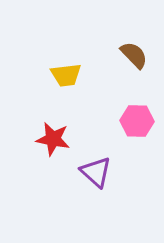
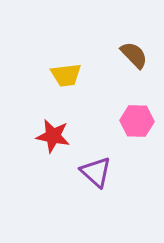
red star: moved 3 px up
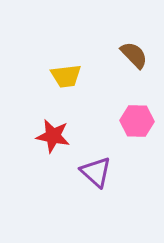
yellow trapezoid: moved 1 px down
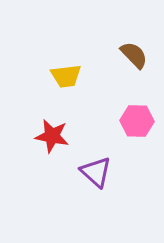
red star: moved 1 px left
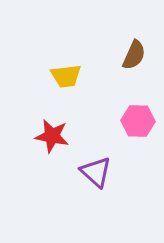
brown semicircle: rotated 68 degrees clockwise
pink hexagon: moved 1 px right
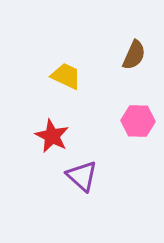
yellow trapezoid: rotated 148 degrees counterclockwise
red star: rotated 16 degrees clockwise
purple triangle: moved 14 px left, 4 px down
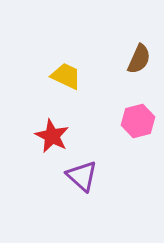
brown semicircle: moved 5 px right, 4 px down
pink hexagon: rotated 16 degrees counterclockwise
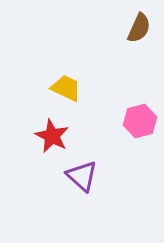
brown semicircle: moved 31 px up
yellow trapezoid: moved 12 px down
pink hexagon: moved 2 px right
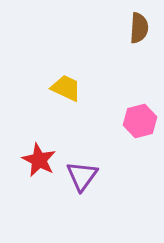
brown semicircle: rotated 20 degrees counterclockwise
red star: moved 13 px left, 24 px down
purple triangle: rotated 24 degrees clockwise
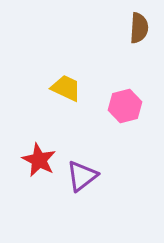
pink hexagon: moved 15 px left, 15 px up
purple triangle: rotated 16 degrees clockwise
